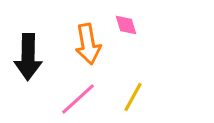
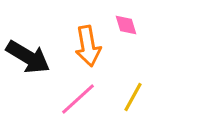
orange arrow: moved 2 px down
black arrow: rotated 60 degrees counterclockwise
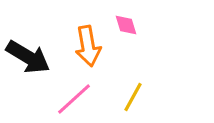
pink line: moved 4 px left
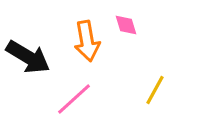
orange arrow: moved 1 px left, 5 px up
yellow line: moved 22 px right, 7 px up
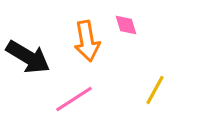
pink line: rotated 9 degrees clockwise
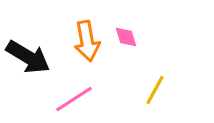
pink diamond: moved 12 px down
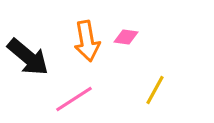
pink diamond: rotated 65 degrees counterclockwise
black arrow: rotated 9 degrees clockwise
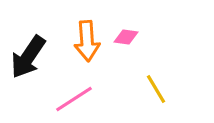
orange arrow: rotated 6 degrees clockwise
black arrow: rotated 84 degrees clockwise
yellow line: moved 1 px right, 1 px up; rotated 60 degrees counterclockwise
